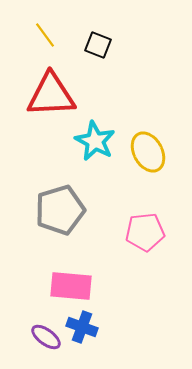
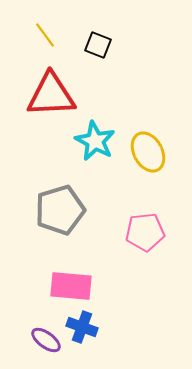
purple ellipse: moved 3 px down
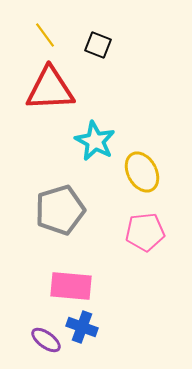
red triangle: moved 1 px left, 6 px up
yellow ellipse: moved 6 px left, 20 px down
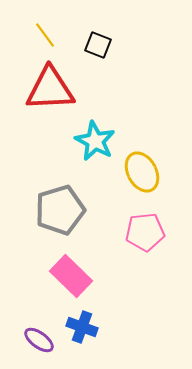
pink rectangle: moved 10 px up; rotated 39 degrees clockwise
purple ellipse: moved 7 px left
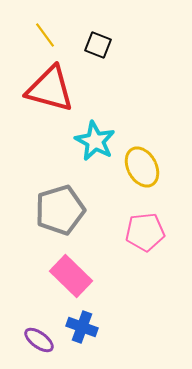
red triangle: rotated 18 degrees clockwise
yellow ellipse: moved 5 px up
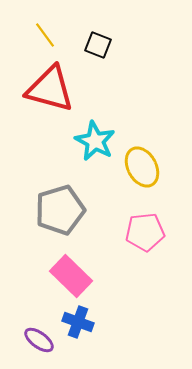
blue cross: moved 4 px left, 5 px up
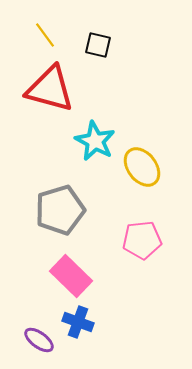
black square: rotated 8 degrees counterclockwise
yellow ellipse: rotated 9 degrees counterclockwise
pink pentagon: moved 3 px left, 8 px down
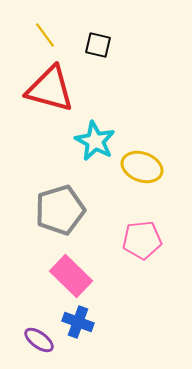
yellow ellipse: rotated 33 degrees counterclockwise
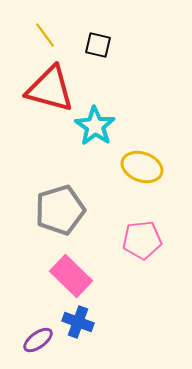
cyan star: moved 15 px up; rotated 6 degrees clockwise
purple ellipse: moved 1 px left; rotated 72 degrees counterclockwise
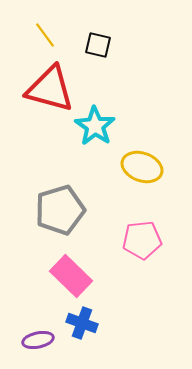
blue cross: moved 4 px right, 1 px down
purple ellipse: rotated 24 degrees clockwise
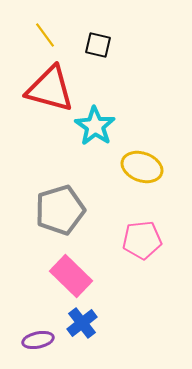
blue cross: rotated 32 degrees clockwise
